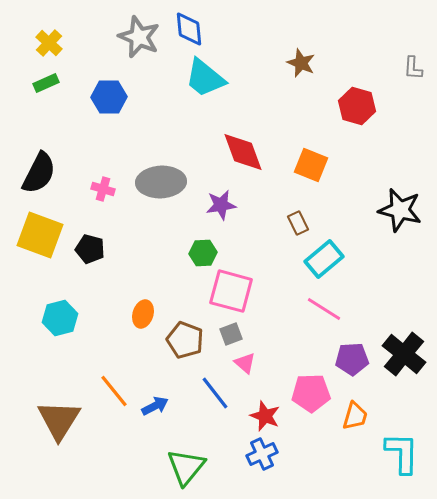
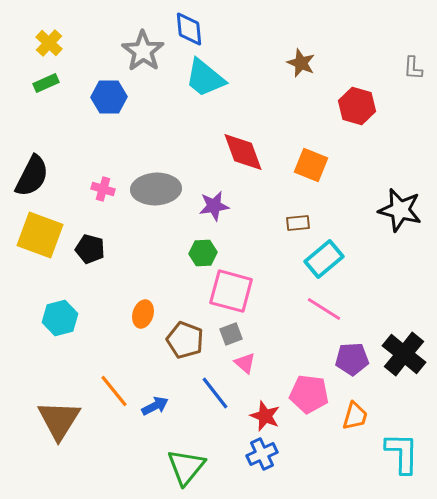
gray star: moved 4 px right, 14 px down; rotated 12 degrees clockwise
black semicircle: moved 7 px left, 3 px down
gray ellipse: moved 5 px left, 7 px down
purple star: moved 7 px left, 1 px down
brown rectangle: rotated 70 degrees counterclockwise
pink pentagon: moved 2 px left, 1 px down; rotated 9 degrees clockwise
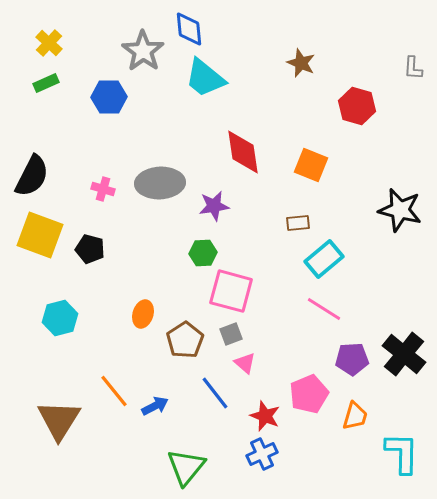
red diamond: rotated 12 degrees clockwise
gray ellipse: moved 4 px right, 6 px up
brown pentagon: rotated 18 degrees clockwise
pink pentagon: rotated 30 degrees counterclockwise
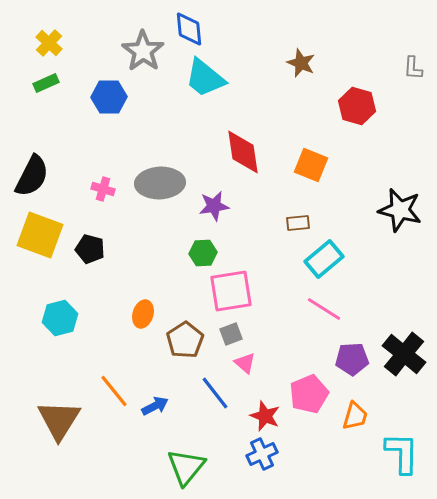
pink square: rotated 24 degrees counterclockwise
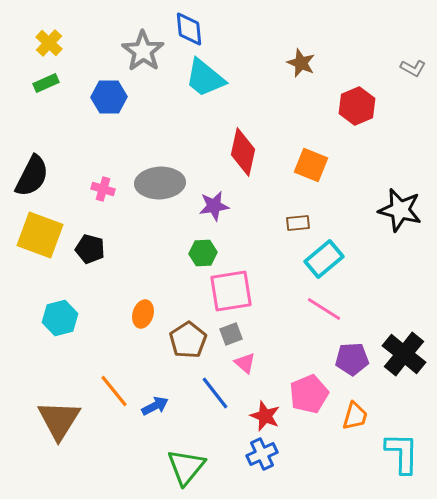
gray L-shape: rotated 65 degrees counterclockwise
red hexagon: rotated 21 degrees clockwise
red diamond: rotated 21 degrees clockwise
brown pentagon: moved 3 px right
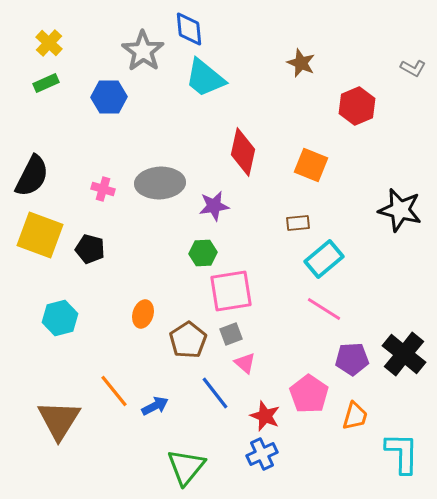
pink pentagon: rotated 15 degrees counterclockwise
